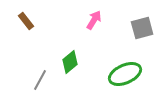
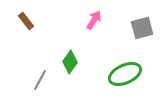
green diamond: rotated 15 degrees counterclockwise
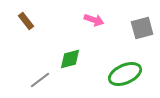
pink arrow: rotated 78 degrees clockwise
green diamond: moved 3 px up; rotated 40 degrees clockwise
gray line: rotated 25 degrees clockwise
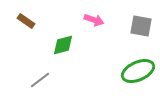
brown rectangle: rotated 18 degrees counterclockwise
gray square: moved 1 px left, 2 px up; rotated 25 degrees clockwise
green diamond: moved 7 px left, 14 px up
green ellipse: moved 13 px right, 3 px up
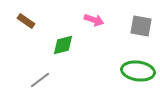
green ellipse: rotated 32 degrees clockwise
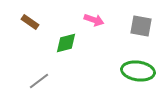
brown rectangle: moved 4 px right, 1 px down
green diamond: moved 3 px right, 2 px up
gray line: moved 1 px left, 1 px down
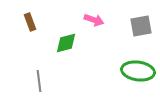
brown rectangle: rotated 36 degrees clockwise
gray square: rotated 20 degrees counterclockwise
gray line: rotated 60 degrees counterclockwise
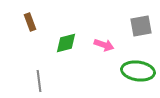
pink arrow: moved 10 px right, 25 px down
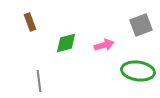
gray square: moved 1 px up; rotated 10 degrees counterclockwise
pink arrow: rotated 36 degrees counterclockwise
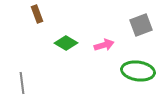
brown rectangle: moved 7 px right, 8 px up
green diamond: rotated 45 degrees clockwise
gray line: moved 17 px left, 2 px down
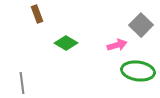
gray square: rotated 25 degrees counterclockwise
pink arrow: moved 13 px right
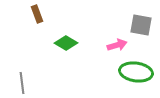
gray square: rotated 35 degrees counterclockwise
green ellipse: moved 2 px left, 1 px down
